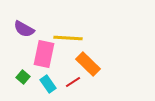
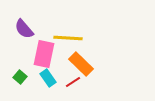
purple semicircle: rotated 20 degrees clockwise
orange rectangle: moved 7 px left
green square: moved 3 px left
cyan rectangle: moved 6 px up
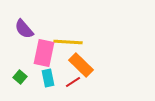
yellow line: moved 4 px down
pink rectangle: moved 1 px up
orange rectangle: moved 1 px down
cyan rectangle: rotated 24 degrees clockwise
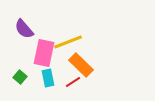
yellow line: rotated 24 degrees counterclockwise
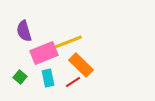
purple semicircle: moved 2 px down; rotated 25 degrees clockwise
pink rectangle: rotated 56 degrees clockwise
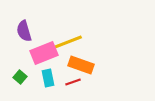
orange rectangle: rotated 25 degrees counterclockwise
red line: rotated 14 degrees clockwise
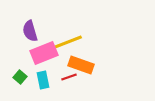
purple semicircle: moved 6 px right
cyan rectangle: moved 5 px left, 2 px down
red line: moved 4 px left, 5 px up
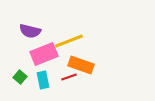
purple semicircle: rotated 60 degrees counterclockwise
yellow line: moved 1 px right, 1 px up
pink rectangle: moved 1 px down
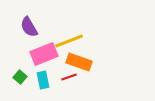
purple semicircle: moved 1 px left, 4 px up; rotated 45 degrees clockwise
orange rectangle: moved 2 px left, 3 px up
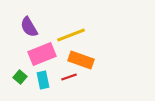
yellow line: moved 2 px right, 6 px up
pink rectangle: moved 2 px left
orange rectangle: moved 2 px right, 2 px up
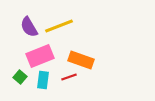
yellow line: moved 12 px left, 9 px up
pink rectangle: moved 2 px left, 2 px down
cyan rectangle: rotated 18 degrees clockwise
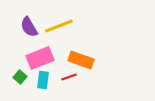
pink rectangle: moved 2 px down
